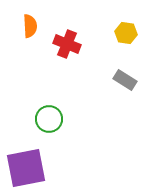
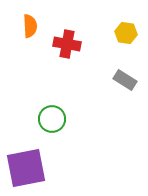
red cross: rotated 12 degrees counterclockwise
green circle: moved 3 px right
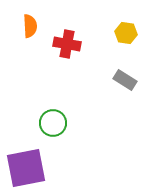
green circle: moved 1 px right, 4 px down
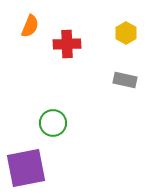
orange semicircle: rotated 25 degrees clockwise
yellow hexagon: rotated 20 degrees clockwise
red cross: rotated 12 degrees counterclockwise
gray rectangle: rotated 20 degrees counterclockwise
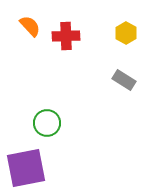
orange semicircle: rotated 65 degrees counterclockwise
red cross: moved 1 px left, 8 px up
gray rectangle: moved 1 px left; rotated 20 degrees clockwise
green circle: moved 6 px left
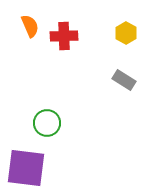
orange semicircle: rotated 20 degrees clockwise
red cross: moved 2 px left
purple square: rotated 18 degrees clockwise
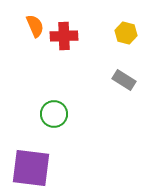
orange semicircle: moved 5 px right
yellow hexagon: rotated 15 degrees counterclockwise
green circle: moved 7 px right, 9 px up
purple square: moved 5 px right
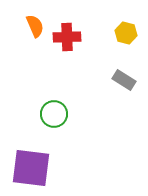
red cross: moved 3 px right, 1 px down
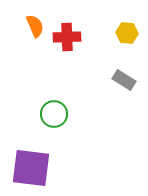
yellow hexagon: moved 1 px right; rotated 10 degrees counterclockwise
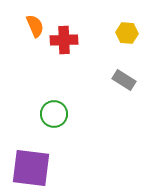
red cross: moved 3 px left, 3 px down
